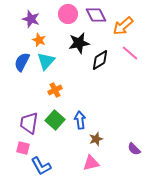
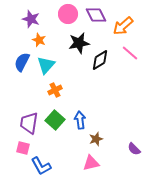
cyan triangle: moved 4 px down
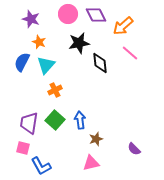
orange star: moved 2 px down
black diamond: moved 3 px down; rotated 65 degrees counterclockwise
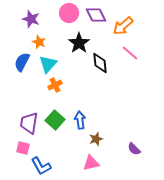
pink circle: moved 1 px right, 1 px up
black star: rotated 25 degrees counterclockwise
cyan triangle: moved 2 px right, 1 px up
orange cross: moved 5 px up
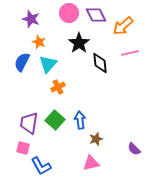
pink line: rotated 54 degrees counterclockwise
orange cross: moved 3 px right, 2 px down
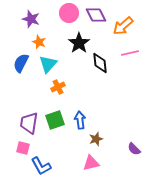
blue semicircle: moved 1 px left, 1 px down
green square: rotated 30 degrees clockwise
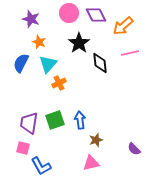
orange cross: moved 1 px right, 4 px up
brown star: moved 1 px down
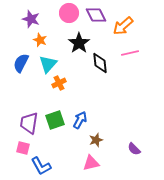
orange star: moved 1 px right, 2 px up
blue arrow: rotated 36 degrees clockwise
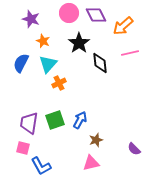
orange star: moved 3 px right, 1 px down
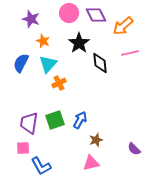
pink square: rotated 16 degrees counterclockwise
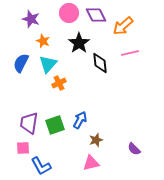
green square: moved 5 px down
